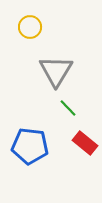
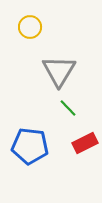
gray triangle: moved 3 px right
red rectangle: rotated 65 degrees counterclockwise
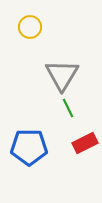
gray triangle: moved 3 px right, 4 px down
green line: rotated 18 degrees clockwise
blue pentagon: moved 1 px left, 1 px down; rotated 6 degrees counterclockwise
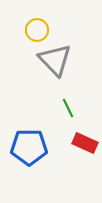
yellow circle: moved 7 px right, 3 px down
gray triangle: moved 7 px left, 15 px up; rotated 15 degrees counterclockwise
red rectangle: rotated 50 degrees clockwise
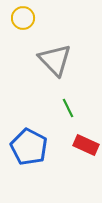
yellow circle: moved 14 px left, 12 px up
red rectangle: moved 1 px right, 2 px down
blue pentagon: rotated 27 degrees clockwise
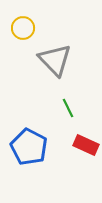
yellow circle: moved 10 px down
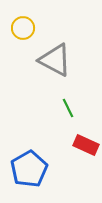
gray triangle: rotated 18 degrees counterclockwise
blue pentagon: moved 22 px down; rotated 15 degrees clockwise
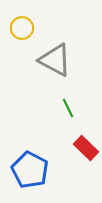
yellow circle: moved 1 px left
red rectangle: moved 3 px down; rotated 20 degrees clockwise
blue pentagon: moved 1 px right, 1 px down; rotated 15 degrees counterclockwise
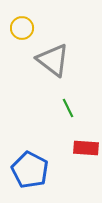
gray triangle: moved 2 px left; rotated 9 degrees clockwise
red rectangle: rotated 40 degrees counterclockwise
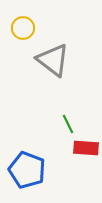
yellow circle: moved 1 px right
green line: moved 16 px down
blue pentagon: moved 3 px left; rotated 6 degrees counterclockwise
